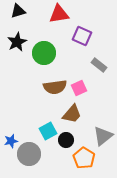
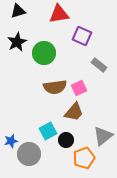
brown trapezoid: moved 2 px right, 2 px up
orange pentagon: rotated 20 degrees clockwise
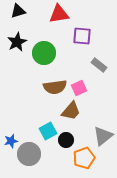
purple square: rotated 18 degrees counterclockwise
brown trapezoid: moved 3 px left, 1 px up
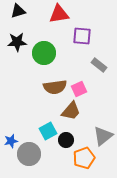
black star: rotated 24 degrees clockwise
pink square: moved 1 px down
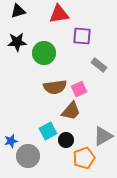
gray triangle: rotated 10 degrees clockwise
gray circle: moved 1 px left, 2 px down
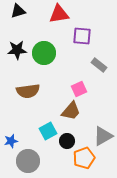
black star: moved 8 px down
brown semicircle: moved 27 px left, 4 px down
black circle: moved 1 px right, 1 px down
gray circle: moved 5 px down
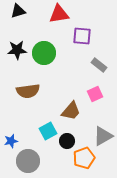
pink square: moved 16 px right, 5 px down
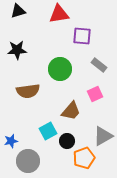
green circle: moved 16 px right, 16 px down
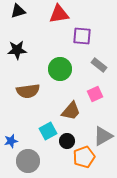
orange pentagon: moved 1 px up
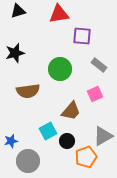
black star: moved 2 px left, 3 px down; rotated 12 degrees counterclockwise
orange pentagon: moved 2 px right
